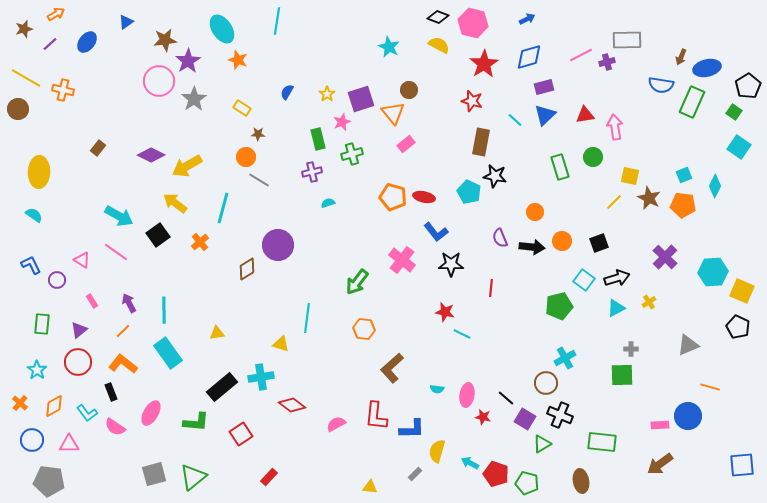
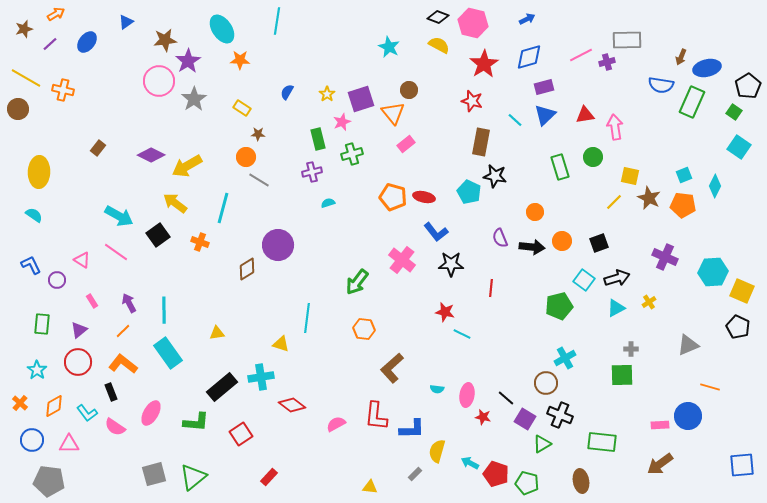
orange star at (238, 60): moved 2 px right; rotated 18 degrees counterclockwise
orange cross at (200, 242): rotated 30 degrees counterclockwise
purple cross at (665, 257): rotated 20 degrees counterclockwise
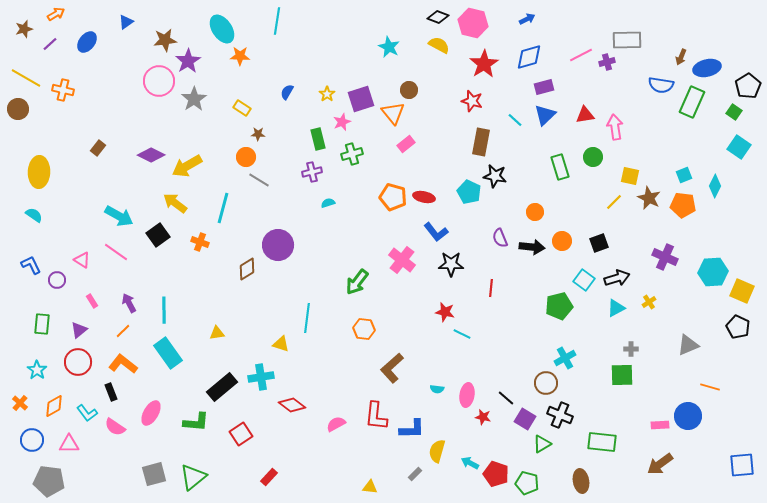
orange star at (240, 60): moved 4 px up
